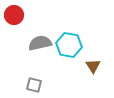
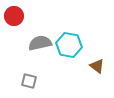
red circle: moved 1 px down
brown triangle: moved 4 px right; rotated 21 degrees counterclockwise
gray square: moved 5 px left, 4 px up
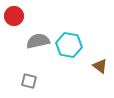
gray semicircle: moved 2 px left, 2 px up
brown triangle: moved 3 px right
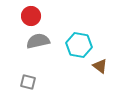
red circle: moved 17 px right
cyan hexagon: moved 10 px right
gray square: moved 1 px left, 1 px down
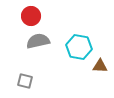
cyan hexagon: moved 2 px down
brown triangle: rotated 35 degrees counterclockwise
gray square: moved 3 px left, 1 px up
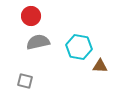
gray semicircle: moved 1 px down
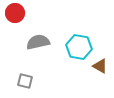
red circle: moved 16 px left, 3 px up
brown triangle: rotated 28 degrees clockwise
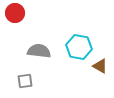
gray semicircle: moved 1 px right, 9 px down; rotated 20 degrees clockwise
gray square: rotated 21 degrees counterclockwise
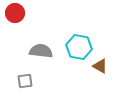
gray semicircle: moved 2 px right
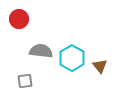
red circle: moved 4 px right, 6 px down
cyan hexagon: moved 7 px left, 11 px down; rotated 20 degrees clockwise
brown triangle: rotated 21 degrees clockwise
